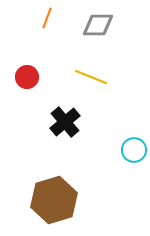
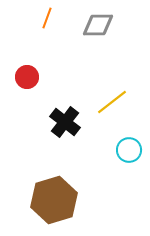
yellow line: moved 21 px right, 25 px down; rotated 60 degrees counterclockwise
black cross: rotated 12 degrees counterclockwise
cyan circle: moved 5 px left
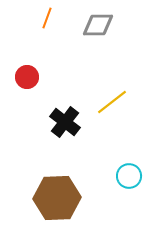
cyan circle: moved 26 px down
brown hexagon: moved 3 px right, 2 px up; rotated 15 degrees clockwise
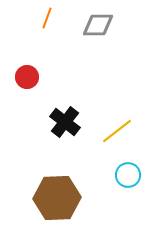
yellow line: moved 5 px right, 29 px down
cyan circle: moved 1 px left, 1 px up
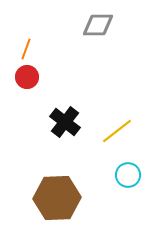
orange line: moved 21 px left, 31 px down
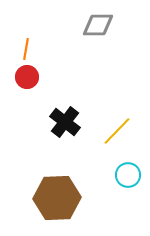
orange line: rotated 10 degrees counterclockwise
yellow line: rotated 8 degrees counterclockwise
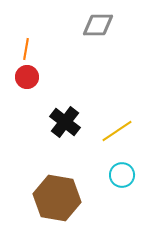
yellow line: rotated 12 degrees clockwise
cyan circle: moved 6 px left
brown hexagon: rotated 12 degrees clockwise
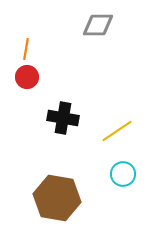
black cross: moved 2 px left, 4 px up; rotated 28 degrees counterclockwise
cyan circle: moved 1 px right, 1 px up
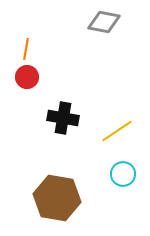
gray diamond: moved 6 px right, 3 px up; rotated 12 degrees clockwise
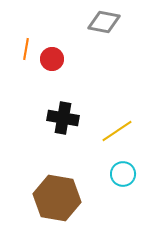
red circle: moved 25 px right, 18 px up
